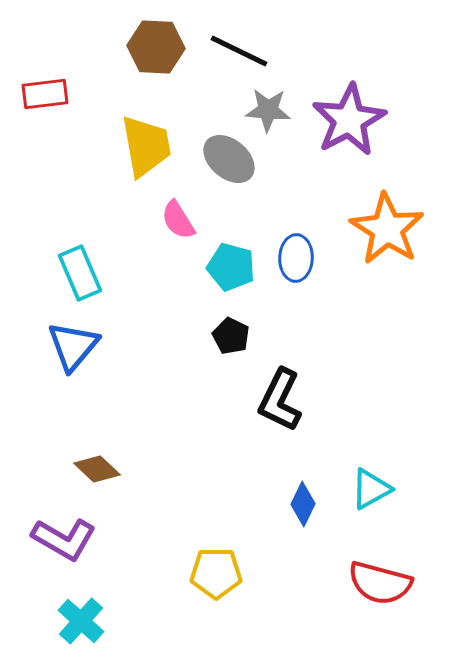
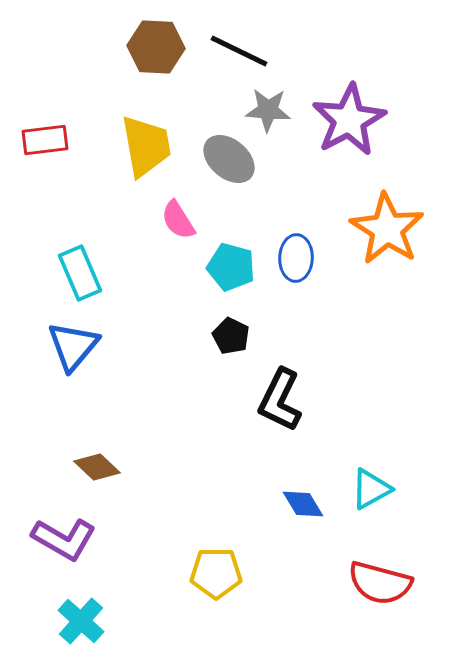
red rectangle: moved 46 px down
brown diamond: moved 2 px up
blue diamond: rotated 57 degrees counterclockwise
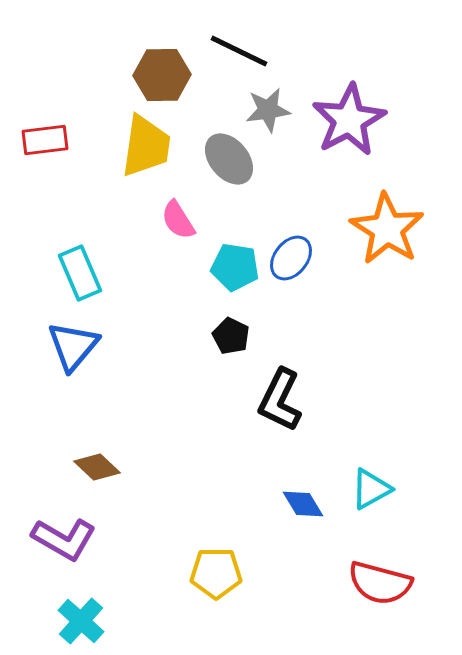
brown hexagon: moved 6 px right, 28 px down; rotated 4 degrees counterclockwise
gray star: rotated 12 degrees counterclockwise
yellow trapezoid: rotated 18 degrees clockwise
gray ellipse: rotated 10 degrees clockwise
blue ellipse: moved 5 px left; rotated 36 degrees clockwise
cyan pentagon: moved 4 px right; rotated 6 degrees counterclockwise
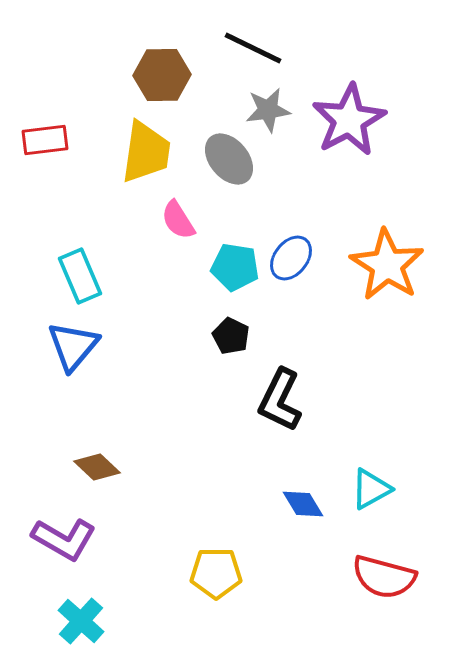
black line: moved 14 px right, 3 px up
yellow trapezoid: moved 6 px down
orange star: moved 36 px down
cyan rectangle: moved 3 px down
red semicircle: moved 4 px right, 6 px up
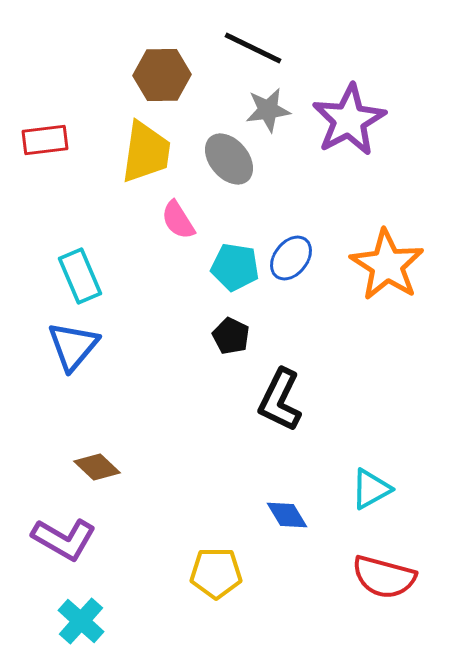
blue diamond: moved 16 px left, 11 px down
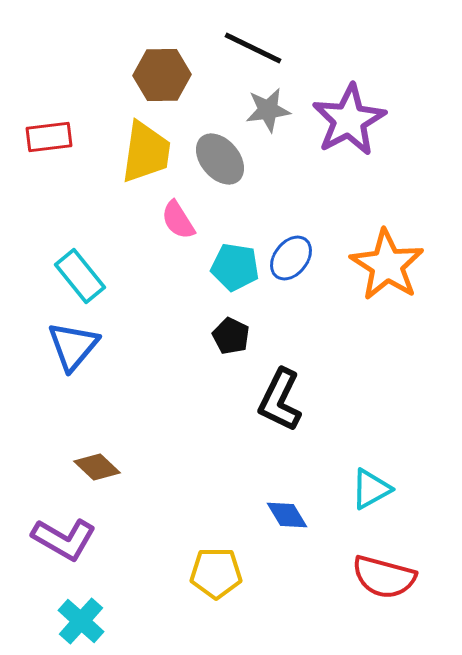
red rectangle: moved 4 px right, 3 px up
gray ellipse: moved 9 px left
cyan rectangle: rotated 16 degrees counterclockwise
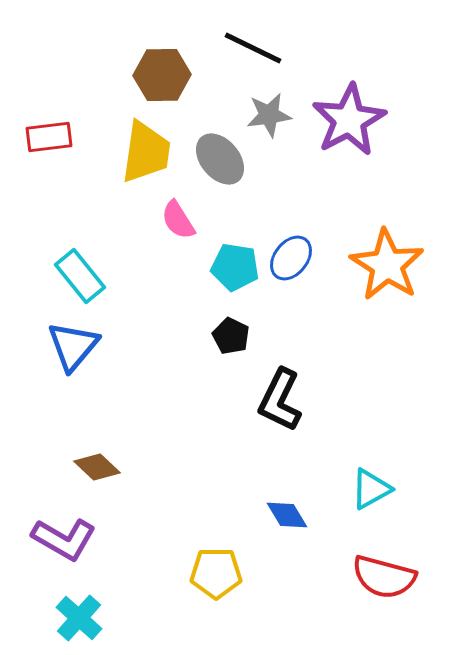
gray star: moved 1 px right, 5 px down
cyan cross: moved 2 px left, 3 px up
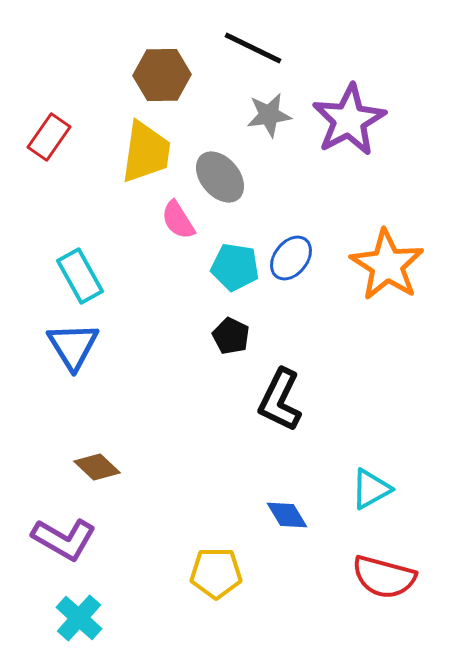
red rectangle: rotated 48 degrees counterclockwise
gray ellipse: moved 18 px down
cyan rectangle: rotated 10 degrees clockwise
blue triangle: rotated 12 degrees counterclockwise
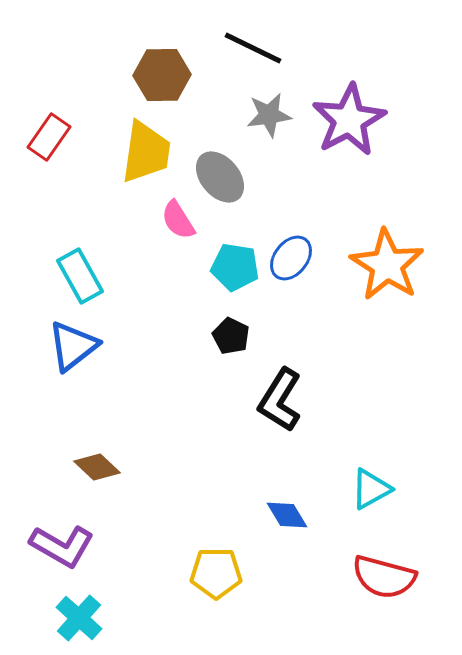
blue triangle: rotated 24 degrees clockwise
black L-shape: rotated 6 degrees clockwise
purple L-shape: moved 2 px left, 7 px down
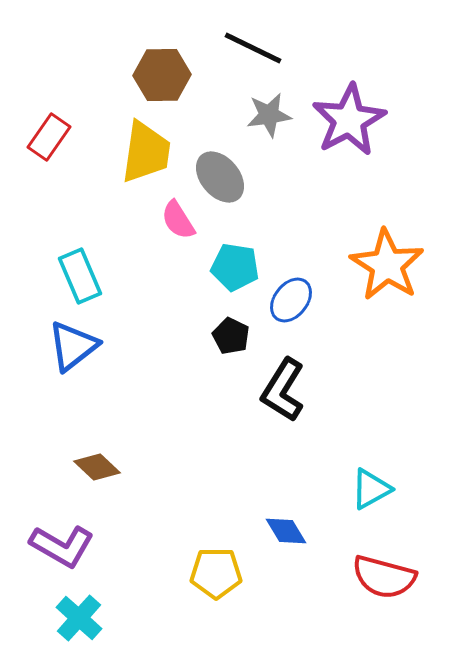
blue ellipse: moved 42 px down
cyan rectangle: rotated 6 degrees clockwise
black L-shape: moved 3 px right, 10 px up
blue diamond: moved 1 px left, 16 px down
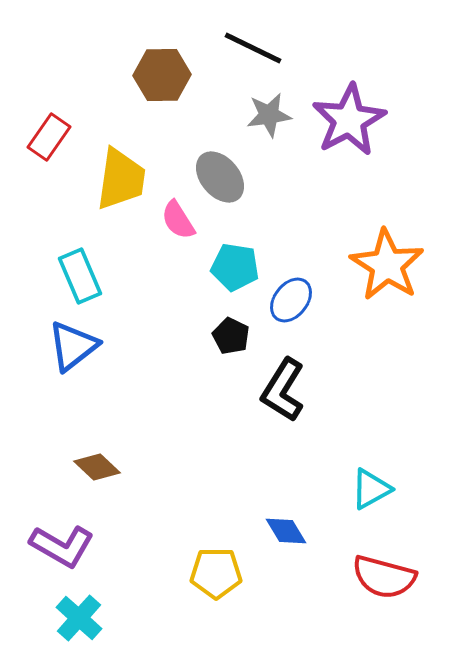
yellow trapezoid: moved 25 px left, 27 px down
